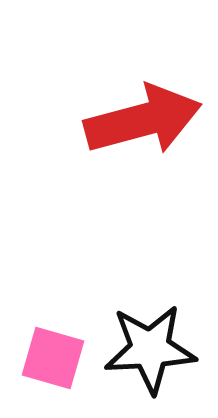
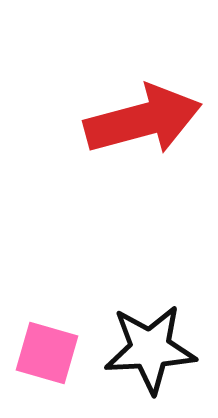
pink square: moved 6 px left, 5 px up
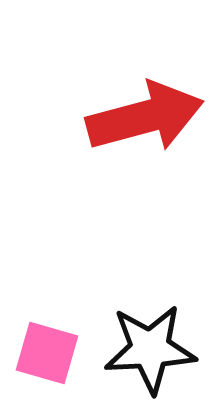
red arrow: moved 2 px right, 3 px up
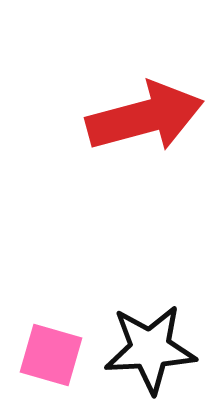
pink square: moved 4 px right, 2 px down
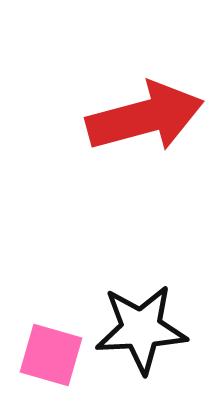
black star: moved 9 px left, 20 px up
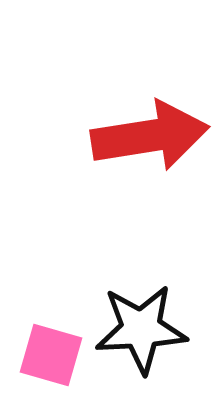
red arrow: moved 5 px right, 19 px down; rotated 6 degrees clockwise
